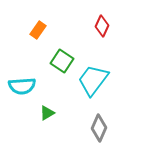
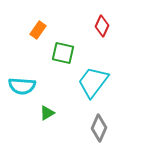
green square: moved 1 px right, 8 px up; rotated 20 degrees counterclockwise
cyan trapezoid: moved 2 px down
cyan semicircle: rotated 8 degrees clockwise
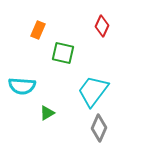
orange rectangle: rotated 12 degrees counterclockwise
cyan trapezoid: moved 9 px down
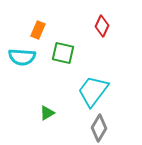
cyan semicircle: moved 29 px up
gray diamond: rotated 8 degrees clockwise
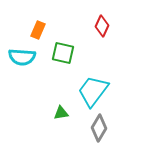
green triangle: moved 14 px right; rotated 21 degrees clockwise
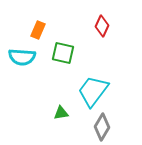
gray diamond: moved 3 px right, 1 px up
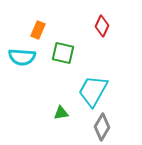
cyan trapezoid: rotated 8 degrees counterclockwise
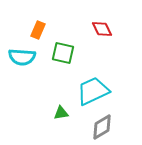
red diamond: moved 3 px down; rotated 50 degrees counterclockwise
cyan trapezoid: rotated 36 degrees clockwise
gray diamond: rotated 28 degrees clockwise
